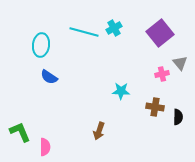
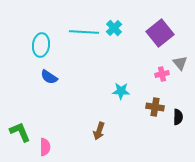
cyan cross: rotated 14 degrees counterclockwise
cyan line: rotated 12 degrees counterclockwise
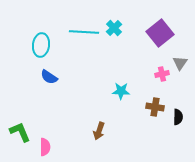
gray triangle: rotated 14 degrees clockwise
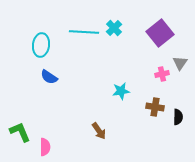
cyan star: rotated 12 degrees counterclockwise
brown arrow: rotated 54 degrees counterclockwise
